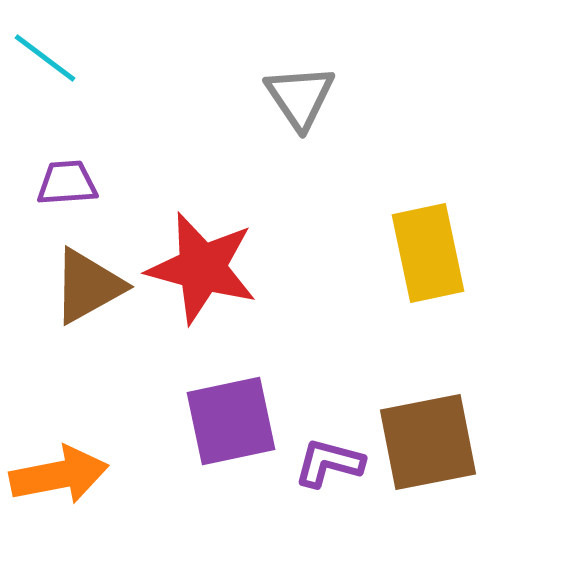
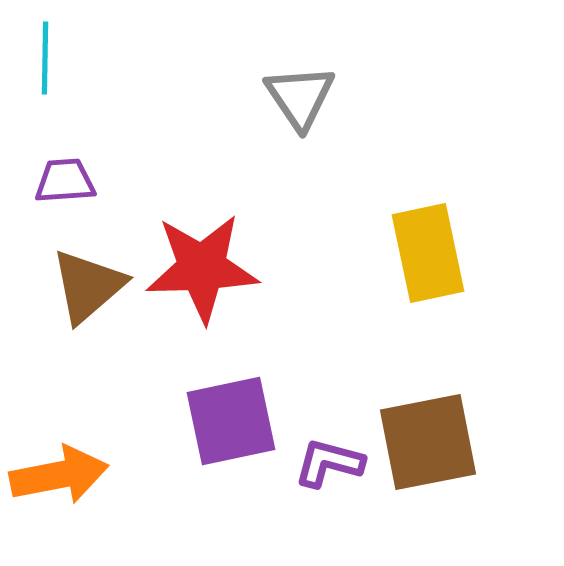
cyan line: rotated 54 degrees clockwise
purple trapezoid: moved 2 px left, 2 px up
red star: rotated 17 degrees counterclockwise
brown triangle: rotated 12 degrees counterclockwise
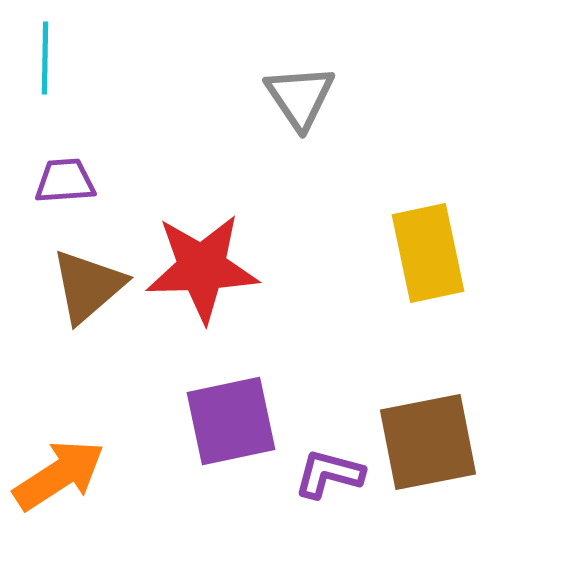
purple L-shape: moved 11 px down
orange arrow: rotated 22 degrees counterclockwise
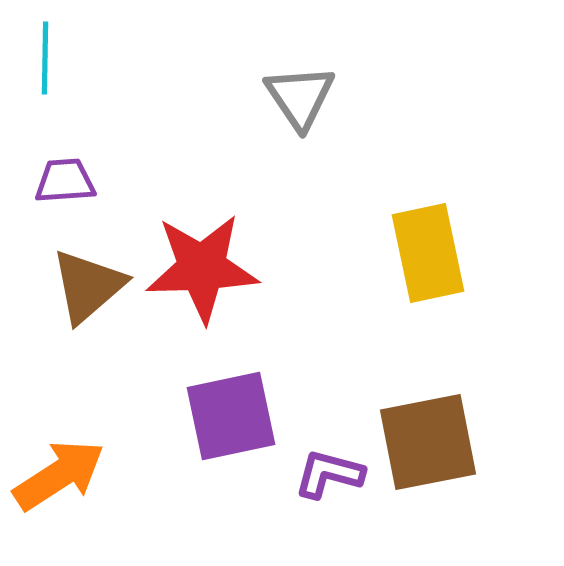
purple square: moved 5 px up
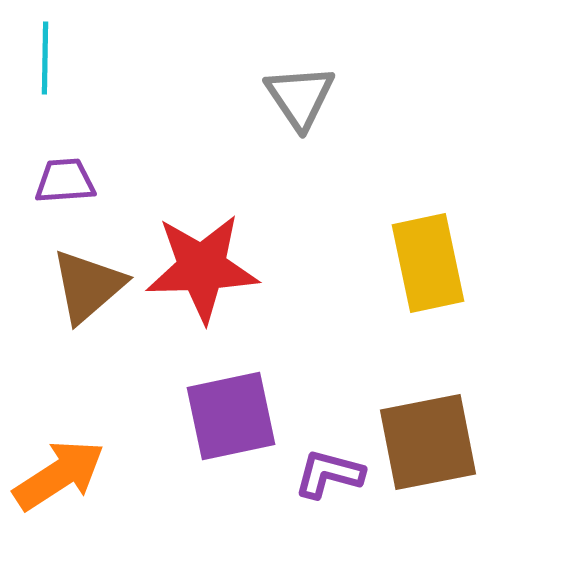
yellow rectangle: moved 10 px down
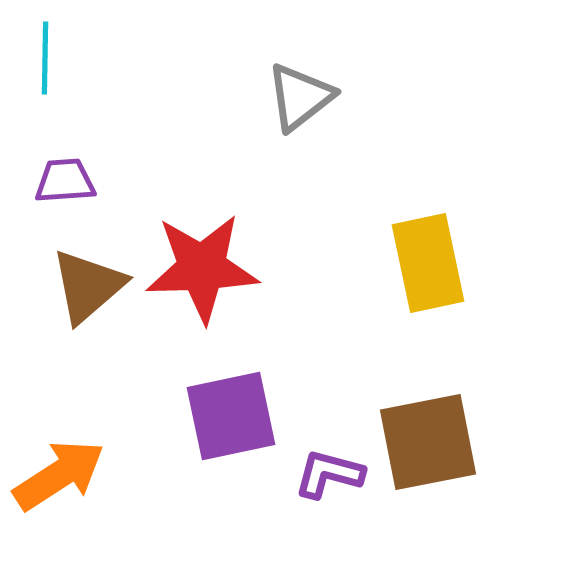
gray triangle: rotated 26 degrees clockwise
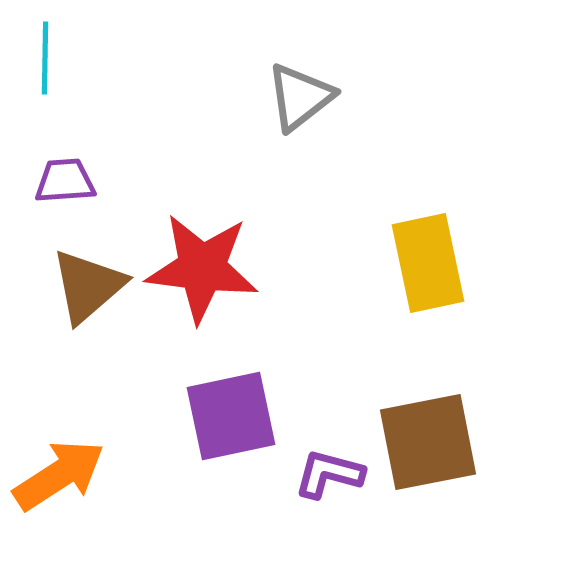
red star: rotated 9 degrees clockwise
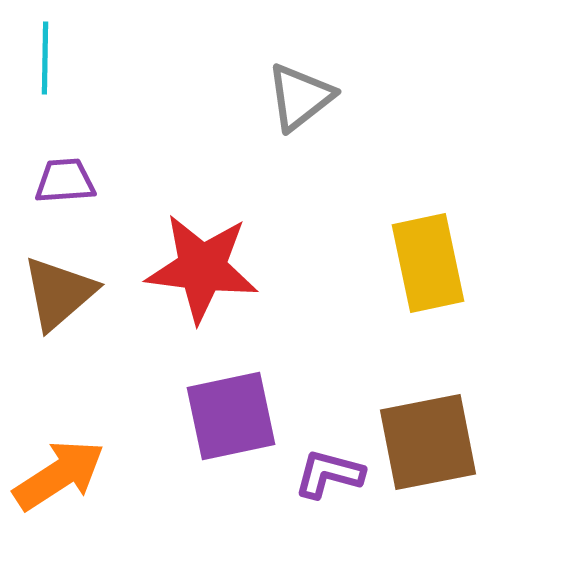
brown triangle: moved 29 px left, 7 px down
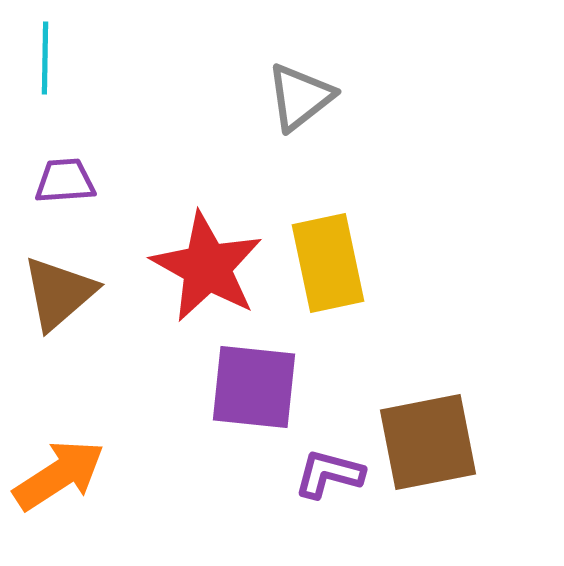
yellow rectangle: moved 100 px left
red star: moved 5 px right, 1 px up; rotated 22 degrees clockwise
purple square: moved 23 px right, 29 px up; rotated 18 degrees clockwise
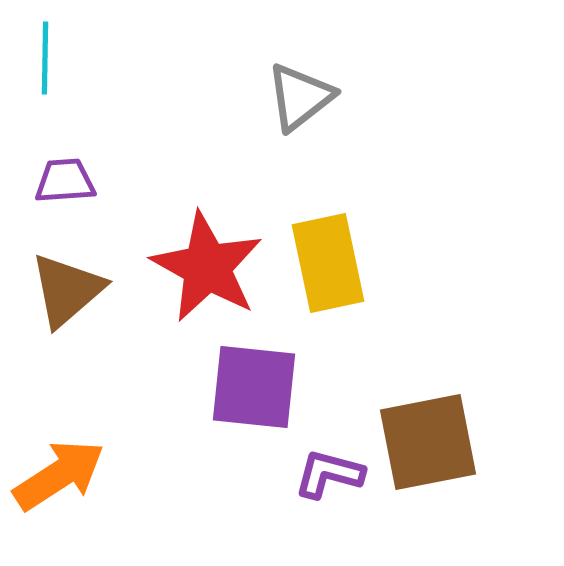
brown triangle: moved 8 px right, 3 px up
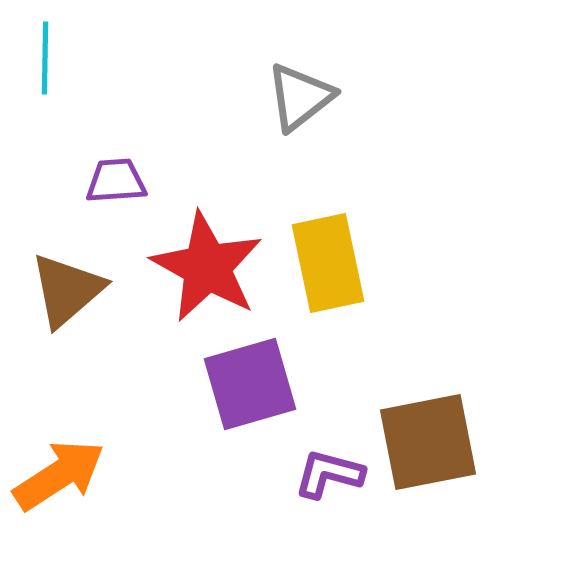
purple trapezoid: moved 51 px right
purple square: moved 4 px left, 3 px up; rotated 22 degrees counterclockwise
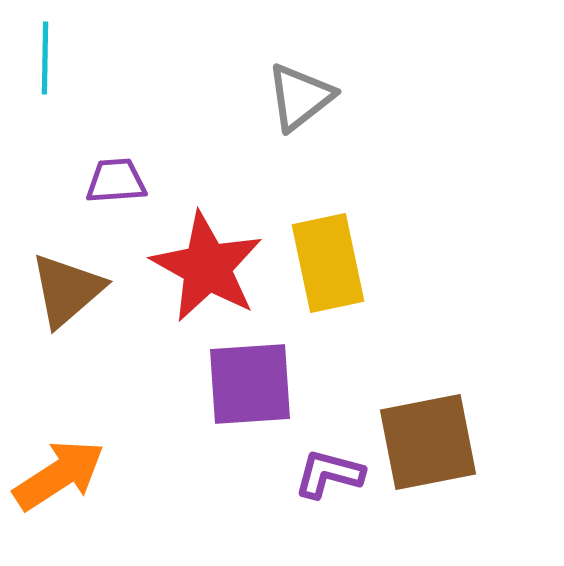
purple square: rotated 12 degrees clockwise
